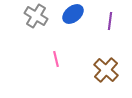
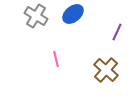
purple line: moved 7 px right, 11 px down; rotated 18 degrees clockwise
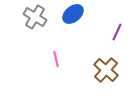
gray cross: moved 1 px left, 1 px down
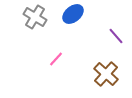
purple line: moved 1 px left, 4 px down; rotated 66 degrees counterclockwise
pink line: rotated 56 degrees clockwise
brown cross: moved 4 px down
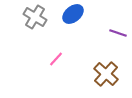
purple line: moved 2 px right, 3 px up; rotated 30 degrees counterclockwise
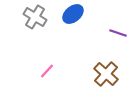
pink line: moved 9 px left, 12 px down
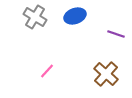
blue ellipse: moved 2 px right, 2 px down; rotated 20 degrees clockwise
purple line: moved 2 px left, 1 px down
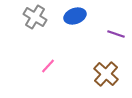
pink line: moved 1 px right, 5 px up
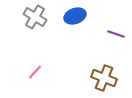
pink line: moved 13 px left, 6 px down
brown cross: moved 2 px left, 4 px down; rotated 20 degrees counterclockwise
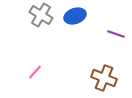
gray cross: moved 6 px right, 2 px up
